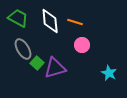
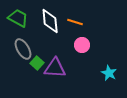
purple triangle: rotated 20 degrees clockwise
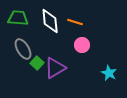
green trapezoid: rotated 25 degrees counterclockwise
purple triangle: rotated 35 degrees counterclockwise
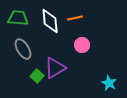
orange line: moved 4 px up; rotated 28 degrees counterclockwise
green square: moved 13 px down
cyan star: moved 10 px down
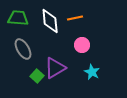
cyan star: moved 17 px left, 11 px up
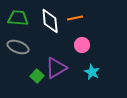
gray ellipse: moved 5 px left, 2 px up; rotated 40 degrees counterclockwise
purple triangle: moved 1 px right
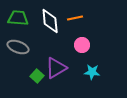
cyan star: rotated 21 degrees counterclockwise
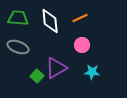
orange line: moved 5 px right; rotated 14 degrees counterclockwise
